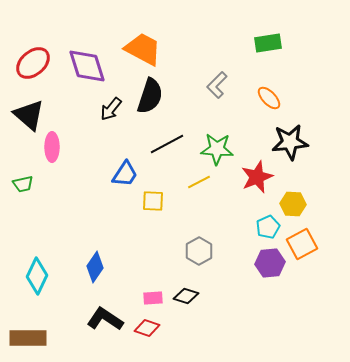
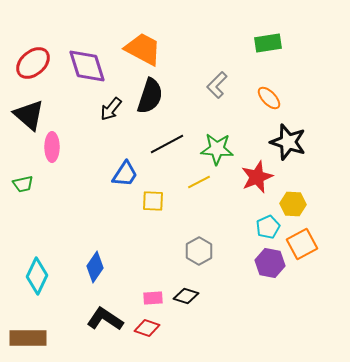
black star: moved 2 px left; rotated 24 degrees clockwise
purple hexagon: rotated 16 degrees clockwise
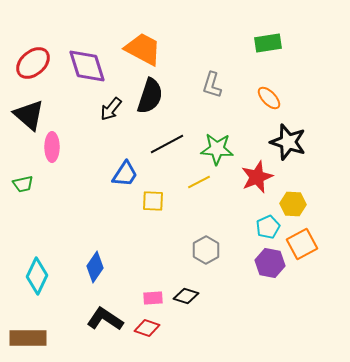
gray L-shape: moved 5 px left; rotated 28 degrees counterclockwise
gray hexagon: moved 7 px right, 1 px up
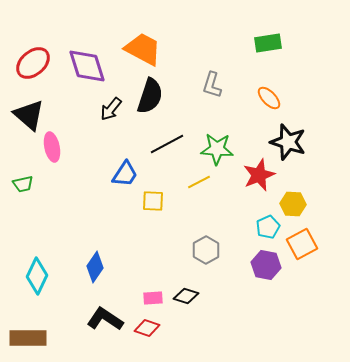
pink ellipse: rotated 12 degrees counterclockwise
red star: moved 2 px right, 2 px up
purple hexagon: moved 4 px left, 2 px down
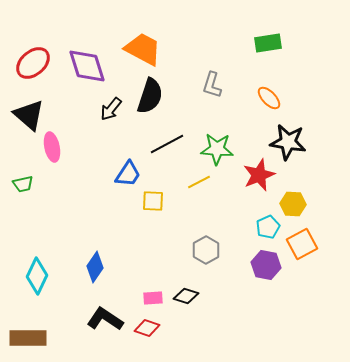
black star: rotated 9 degrees counterclockwise
blue trapezoid: moved 3 px right
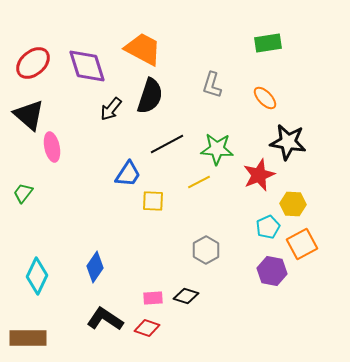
orange ellipse: moved 4 px left
green trapezoid: moved 9 px down; rotated 140 degrees clockwise
purple hexagon: moved 6 px right, 6 px down
